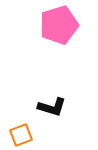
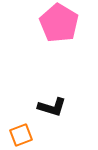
pink pentagon: moved 2 px up; rotated 24 degrees counterclockwise
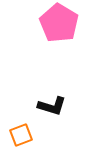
black L-shape: moved 1 px up
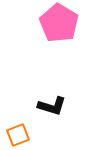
orange square: moved 3 px left
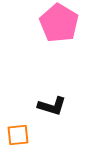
orange square: rotated 15 degrees clockwise
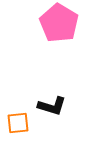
orange square: moved 12 px up
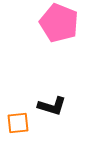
pink pentagon: rotated 9 degrees counterclockwise
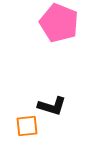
orange square: moved 9 px right, 3 px down
